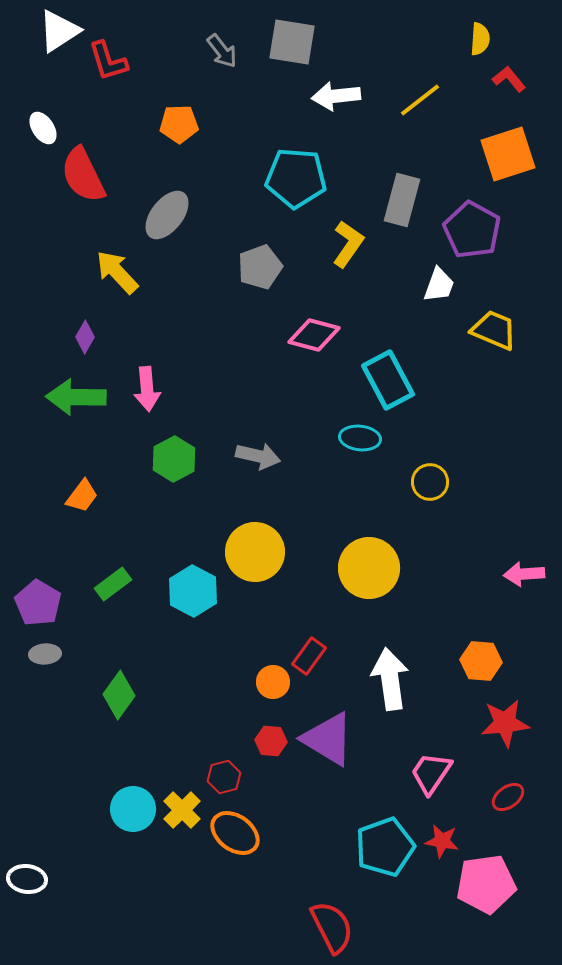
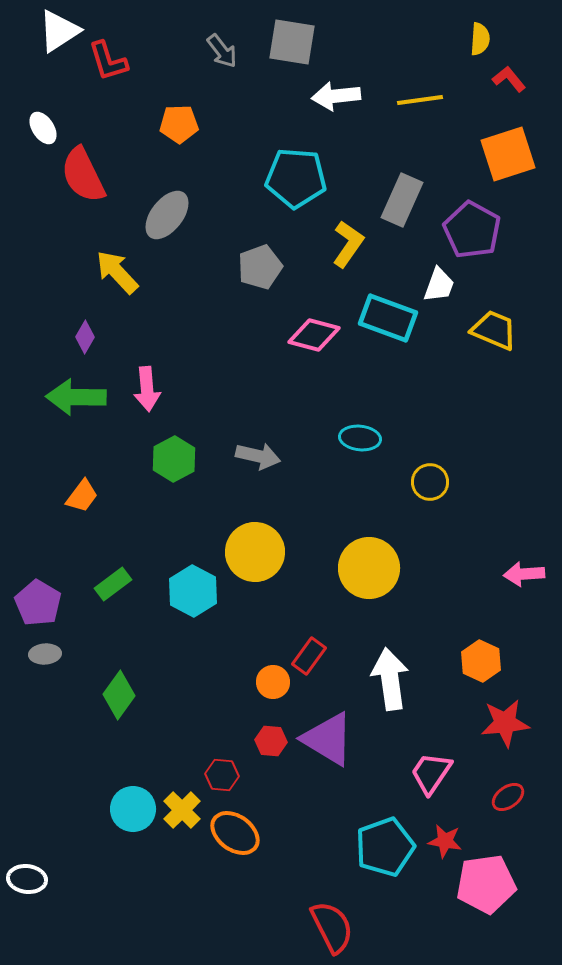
yellow line at (420, 100): rotated 30 degrees clockwise
gray rectangle at (402, 200): rotated 9 degrees clockwise
cyan rectangle at (388, 380): moved 62 px up; rotated 42 degrees counterclockwise
orange hexagon at (481, 661): rotated 21 degrees clockwise
red hexagon at (224, 777): moved 2 px left, 2 px up; rotated 20 degrees clockwise
red star at (442, 841): moved 3 px right
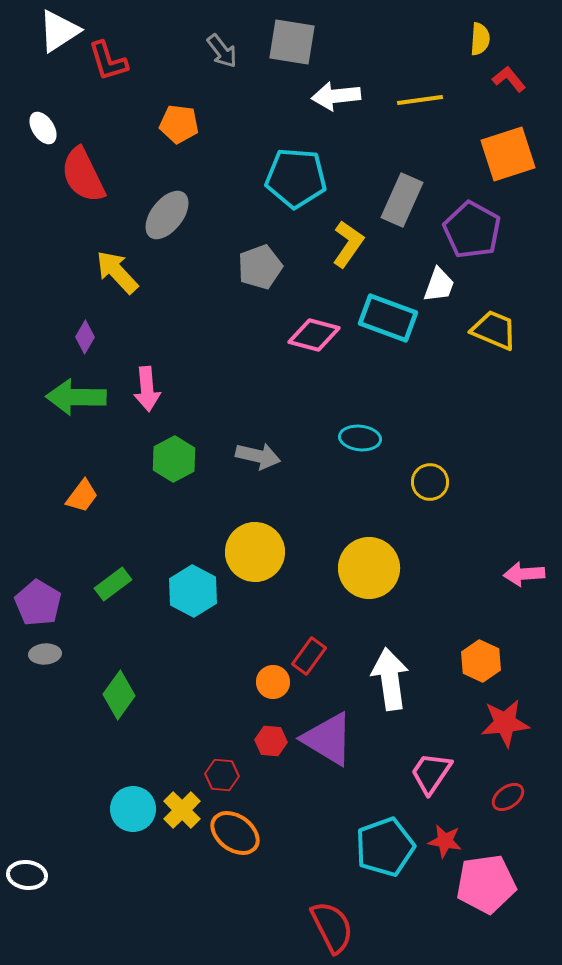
orange pentagon at (179, 124): rotated 9 degrees clockwise
white ellipse at (27, 879): moved 4 px up
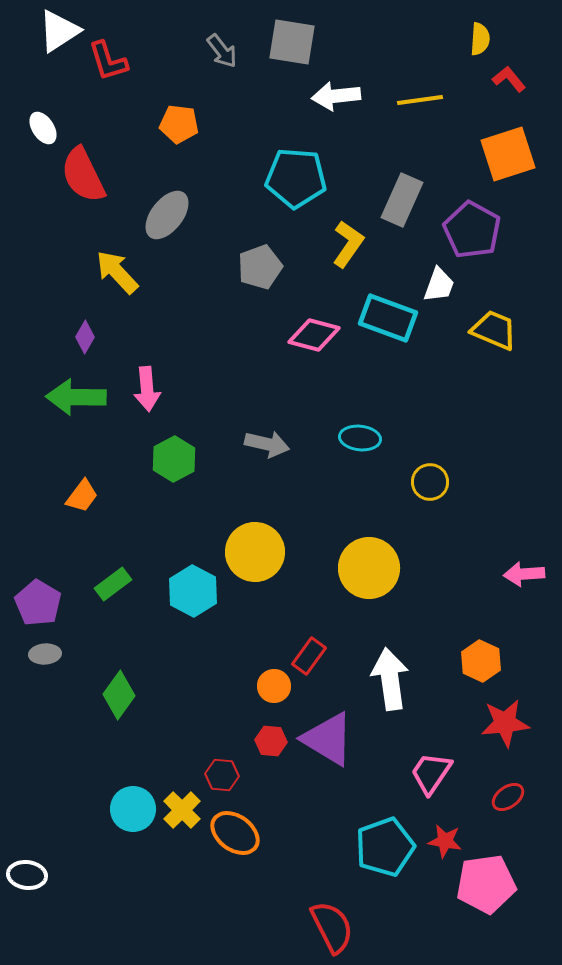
gray arrow at (258, 456): moved 9 px right, 12 px up
orange circle at (273, 682): moved 1 px right, 4 px down
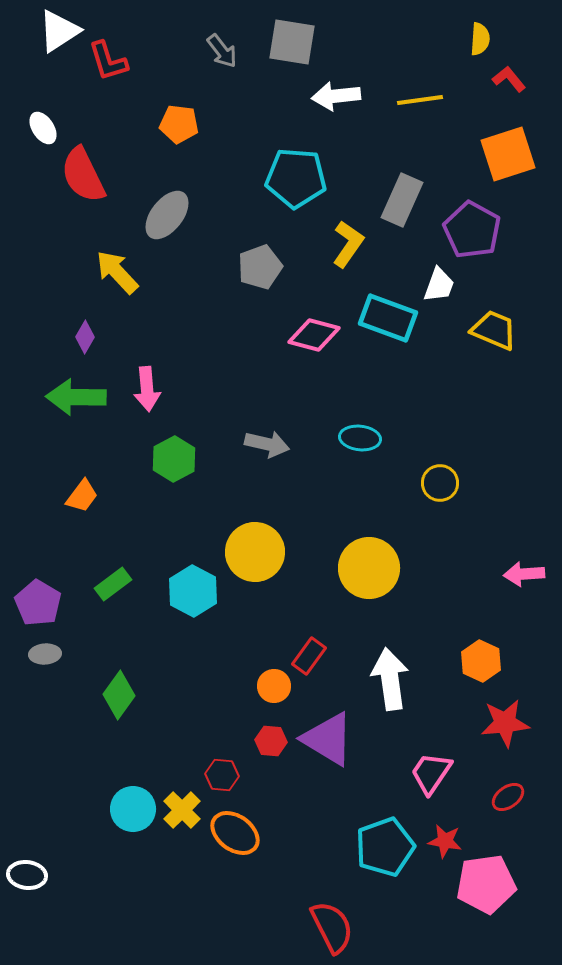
yellow circle at (430, 482): moved 10 px right, 1 px down
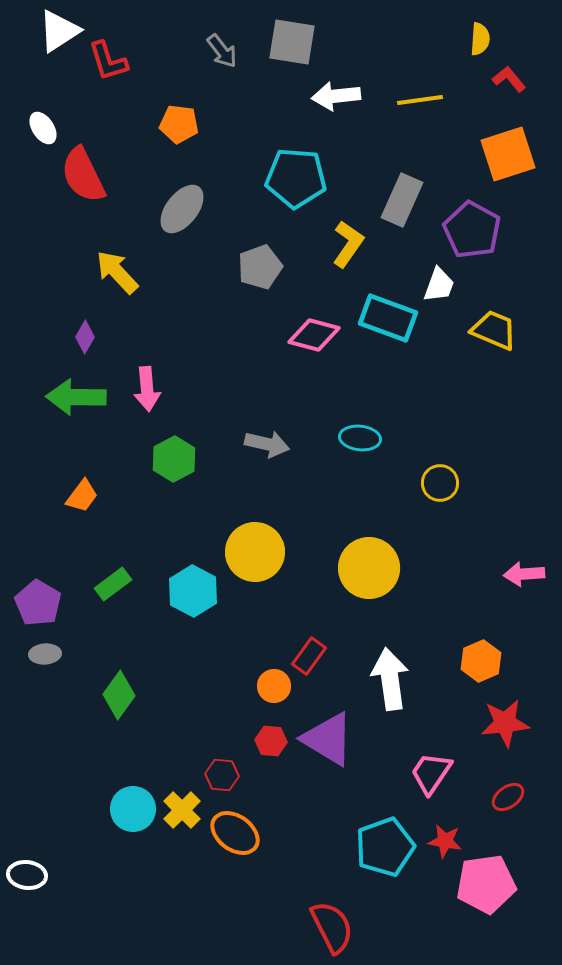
gray ellipse at (167, 215): moved 15 px right, 6 px up
orange hexagon at (481, 661): rotated 12 degrees clockwise
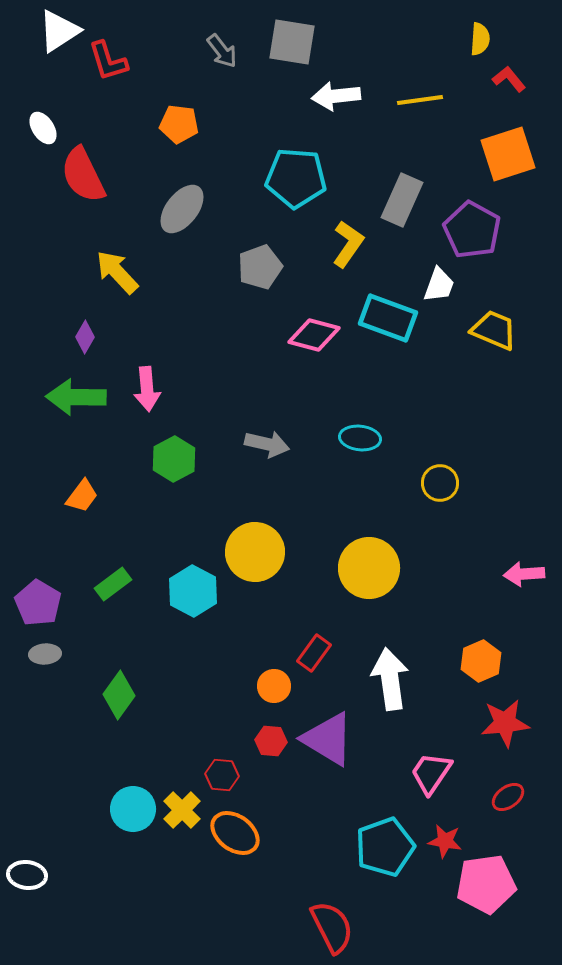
red rectangle at (309, 656): moved 5 px right, 3 px up
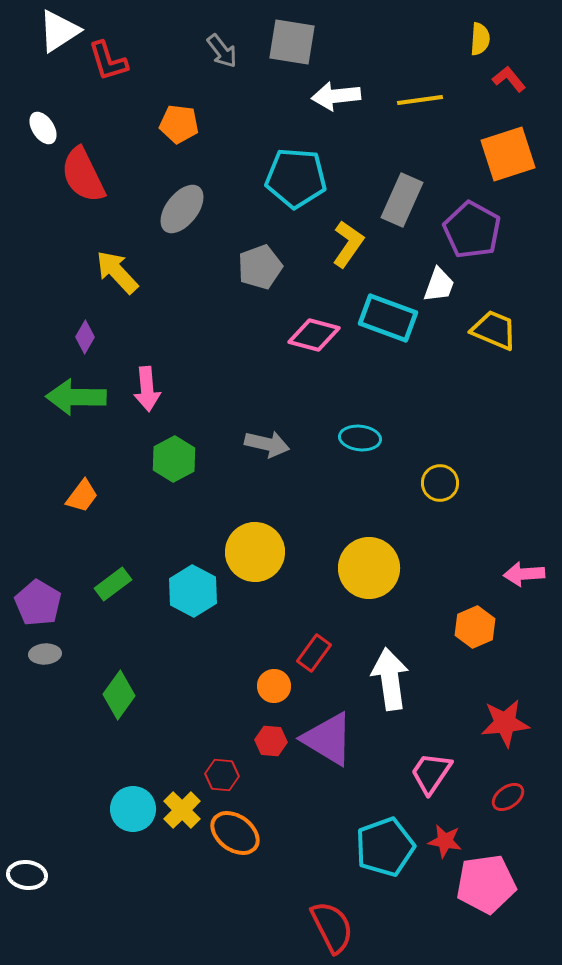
orange hexagon at (481, 661): moved 6 px left, 34 px up
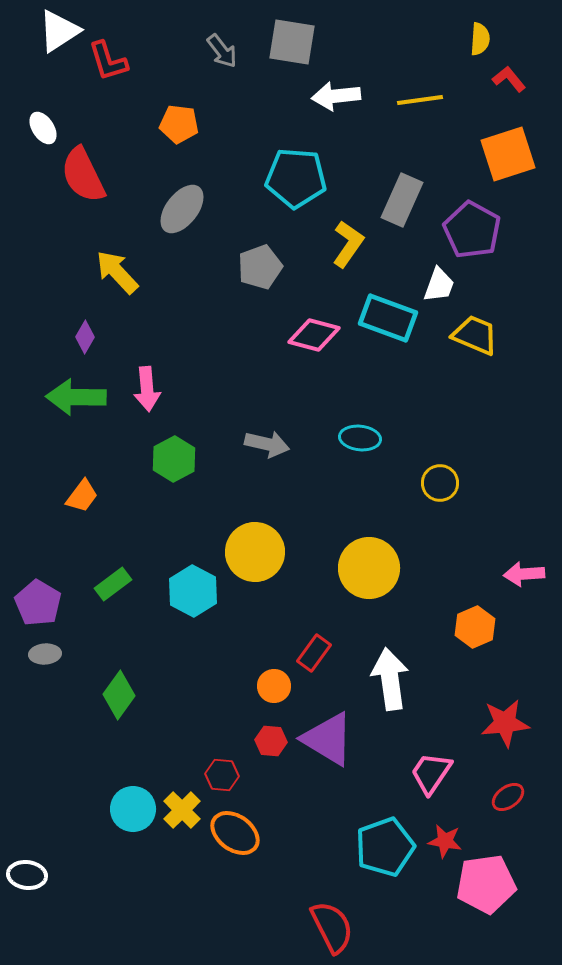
yellow trapezoid at (494, 330): moved 19 px left, 5 px down
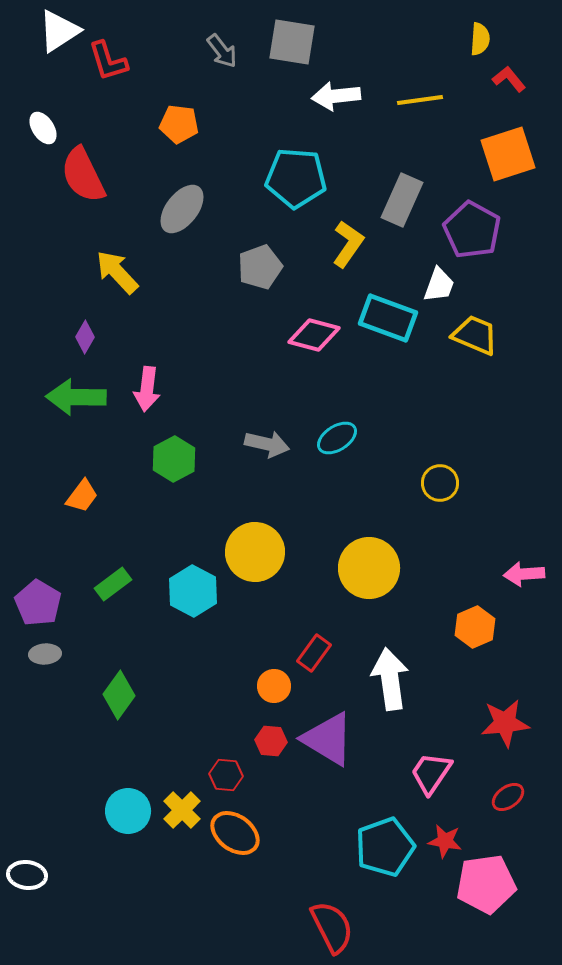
pink arrow at (147, 389): rotated 12 degrees clockwise
cyan ellipse at (360, 438): moved 23 px left; rotated 39 degrees counterclockwise
red hexagon at (222, 775): moved 4 px right
cyan circle at (133, 809): moved 5 px left, 2 px down
